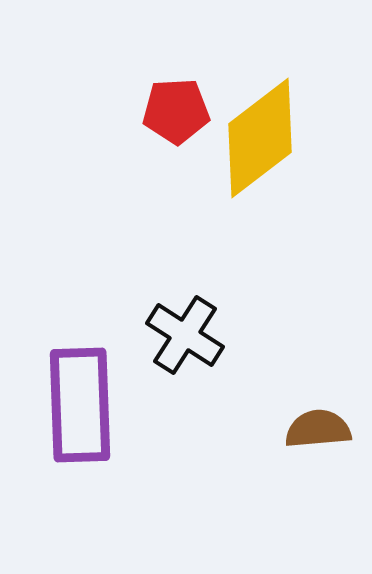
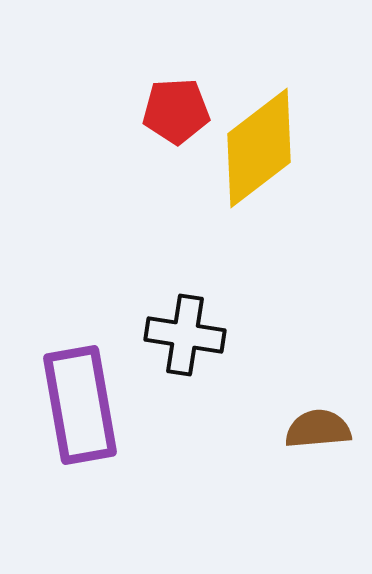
yellow diamond: moved 1 px left, 10 px down
black cross: rotated 24 degrees counterclockwise
purple rectangle: rotated 8 degrees counterclockwise
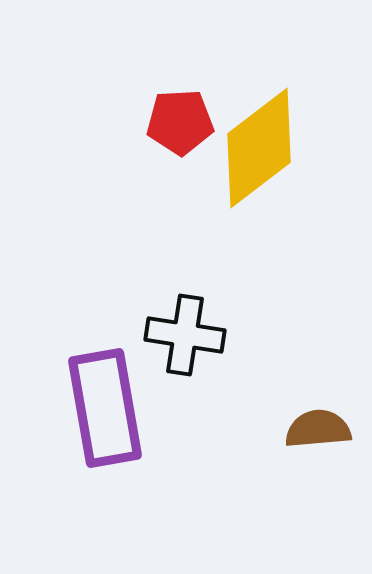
red pentagon: moved 4 px right, 11 px down
purple rectangle: moved 25 px right, 3 px down
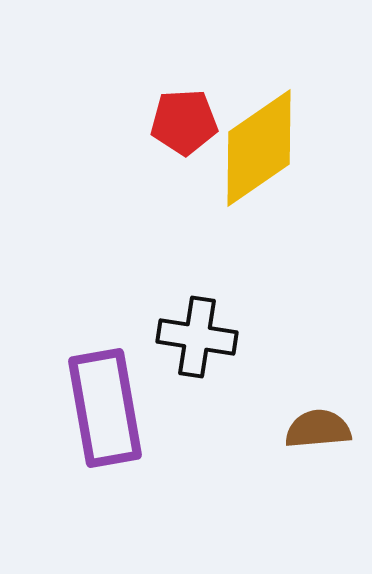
red pentagon: moved 4 px right
yellow diamond: rotated 3 degrees clockwise
black cross: moved 12 px right, 2 px down
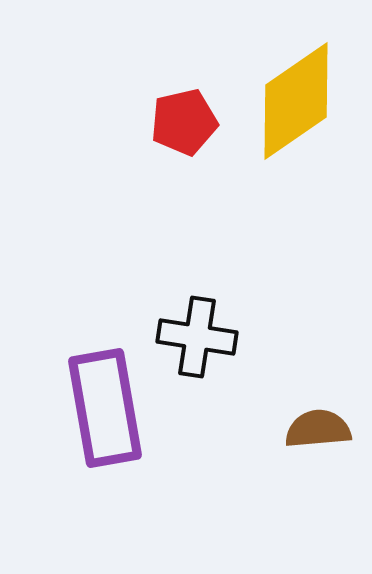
red pentagon: rotated 10 degrees counterclockwise
yellow diamond: moved 37 px right, 47 px up
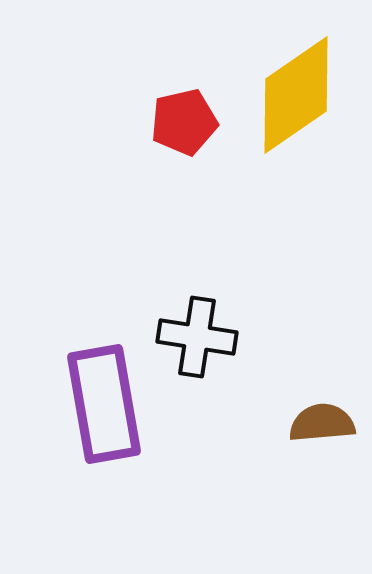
yellow diamond: moved 6 px up
purple rectangle: moved 1 px left, 4 px up
brown semicircle: moved 4 px right, 6 px up
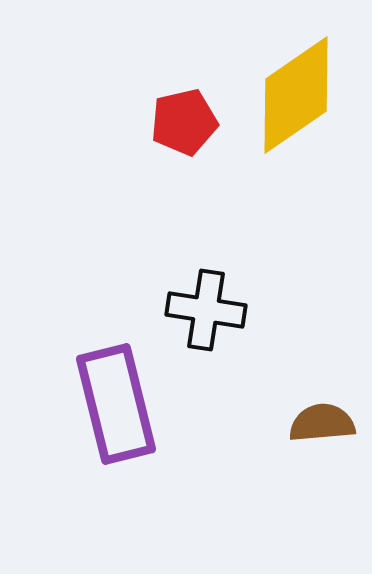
black cross: moved 9 px right, 27 px up
purple rectangle: moved 12 px right; rotated 4 degrees counterclockwise
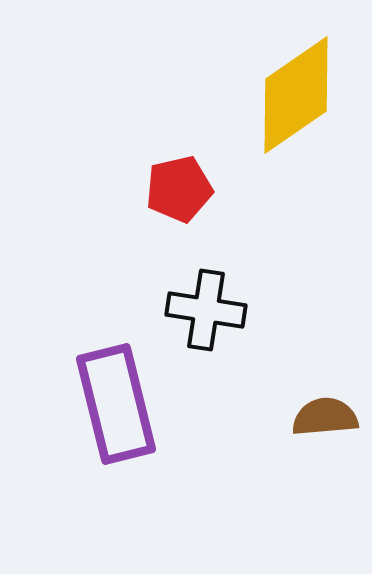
red pentagon: moved 5 px left, 67 px down
brown semicircle: moved 3 px right, 6 px up
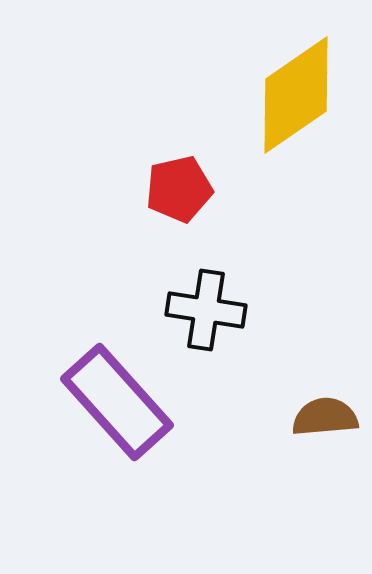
purple rectangle: moved 1 px right, 2 px up; rotated 28 degrees counterclockwise
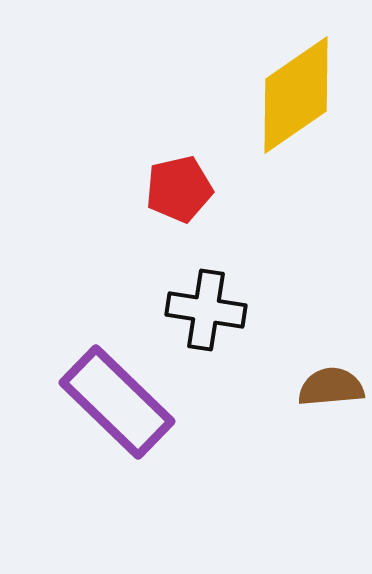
purple rectangle: rotated 4 degrees counterclockwise
brown semicircle: moved 6 px right, 30 px up
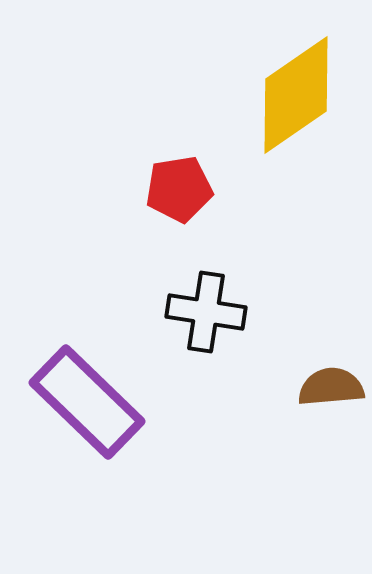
red pentagon: rotated 4 degrees clockwise
black cross: moved 2 px down
purple rectangle: moved 30 px left
